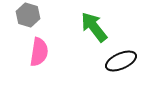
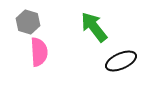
gray hexagon: moved 7 px down
pink semicircle: rotated 12 degrees counterclockwise
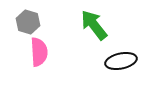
green arrow: moved 2 px up
black ellipse: rotated 12 degrees clockwise
